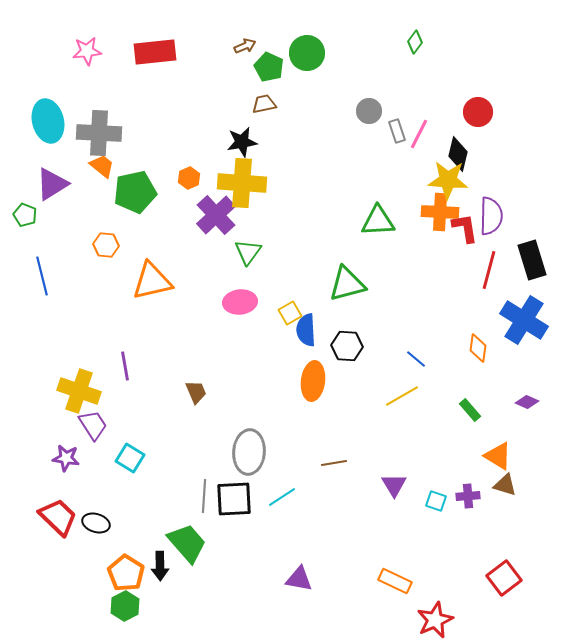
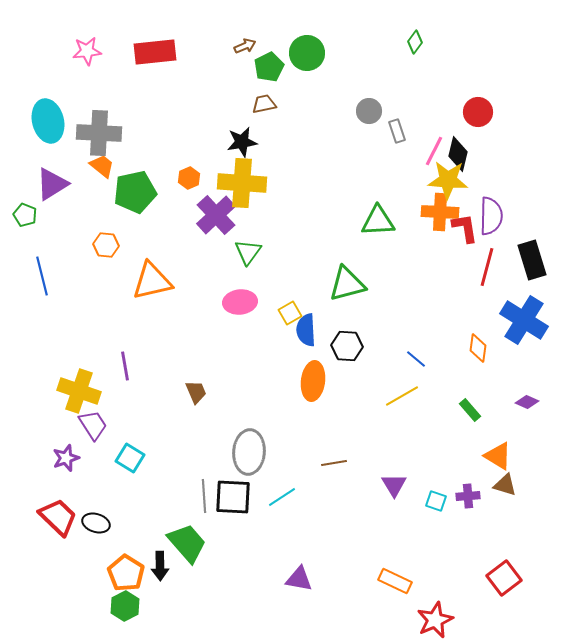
green pentagon at (269, 67): rotated 20 degrees clockwise
pink line at (419, 134): moved 15 px right, 17 px down
red line at (489, 270): moved 2 px left, 3 px up
purple star at (66, 458): rotated 28 degrees counterclockwise
gray line at (204, 496): rotated 8 degrees counterclockwise
black square at (234, 499): moved 1 px left, 2 px up; rotated 6 degrees clockwise
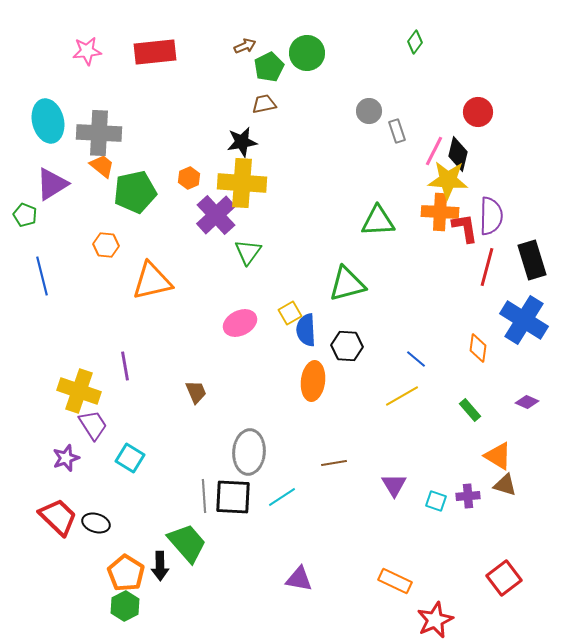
pink ellipse at (240, 302): moved 21 px down; rotated 20 degrees counterclockwise
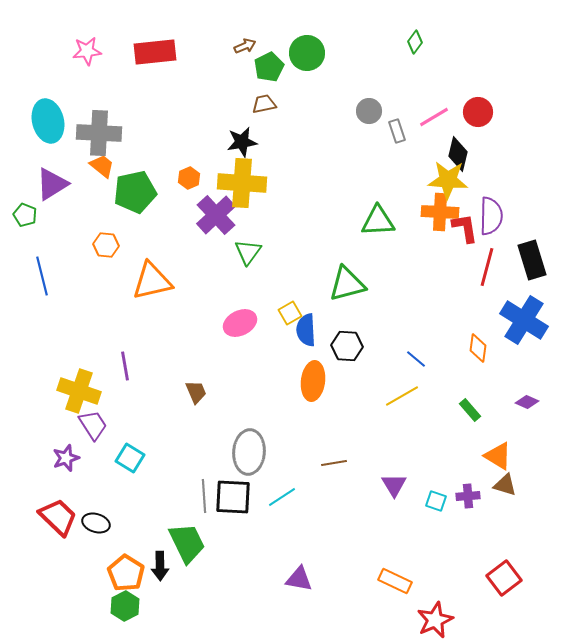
pink line at (434, 151): moved 34 px up; rotated 32 degrees clockwise
green trapezoid at (187, 543): rotated 15 degrees clockwise
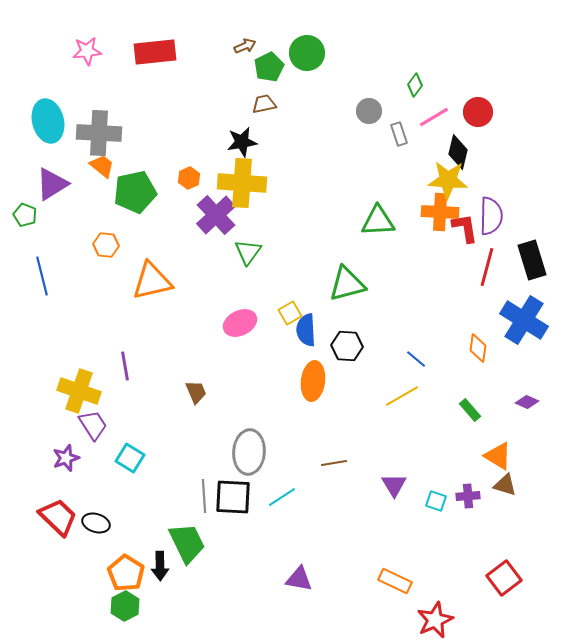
green diamond at (415, 42): moved 43 px down
gray rectangle at (397, 131): moved 2 px right, 3 px down
black diamond at (458, 154): moved 2 px up
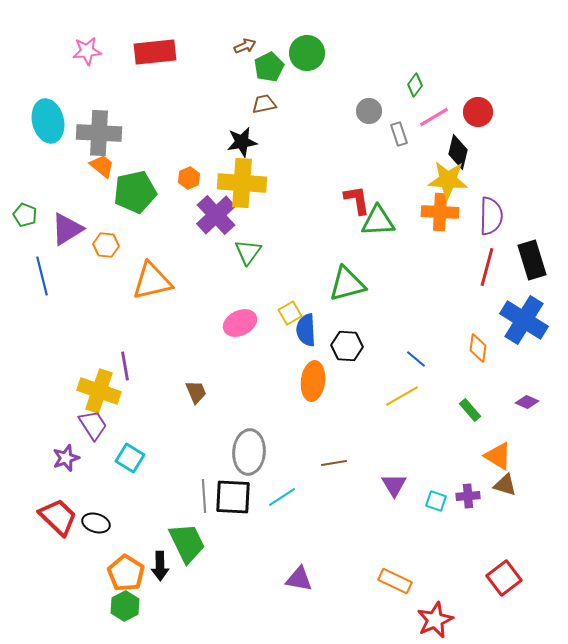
purple triangle at (52, 184): moved 15 px right, 45 px down
red L-shape at (465, 228): moved 108 px left, 28 px up
yellow cross at (79, 391): moved 20 px right
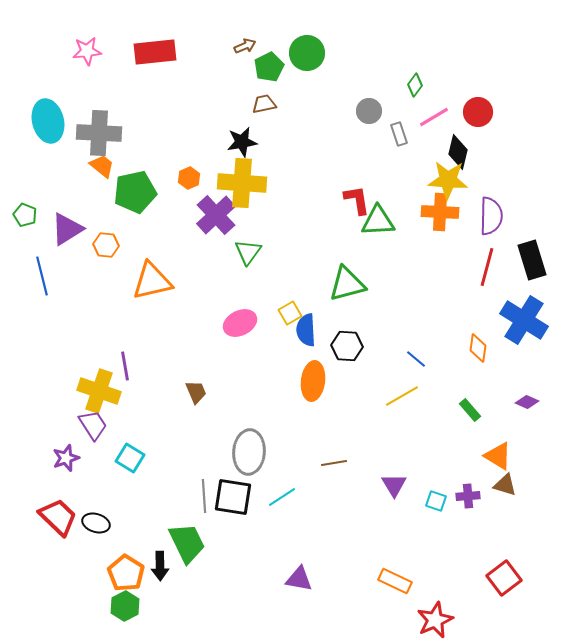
black square at (233, 497): rotated 6 degrees clockwise
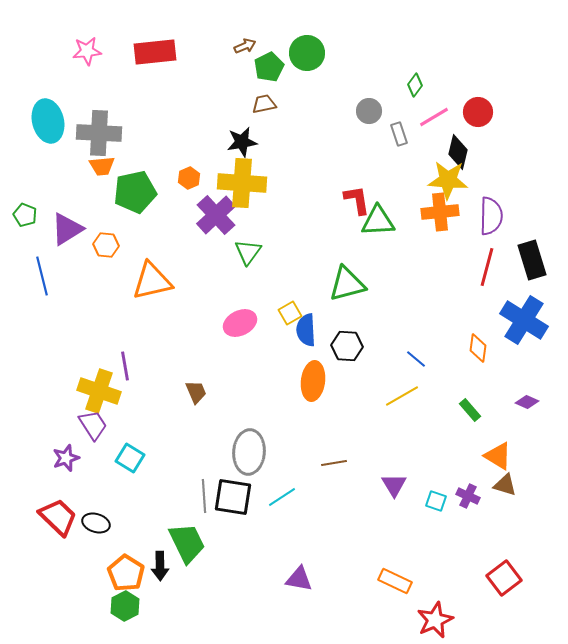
orange trapezoid at (102, 166): rotated 136 degrees clockwise
orange cross at (440, 212): rotated 9 degrees counterclockwise
purple cross at (468, 496): rotated 30 degrees clockwise
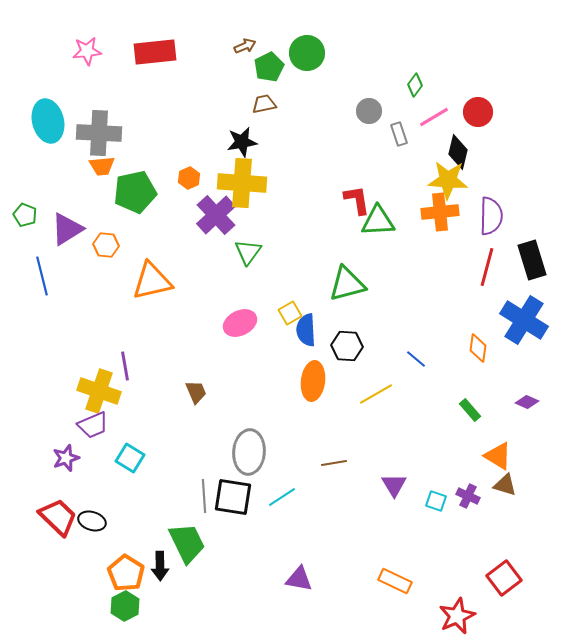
yellow line at (402, 396): moved 26 px left, 2 px up
purple trapezoid at (93, 425): rotated 100 degrees clockwise
black ellipse at (96, 523): moved 4 px left, 2 px up
red star at (435, 620): moved 22 px right, 4 px up
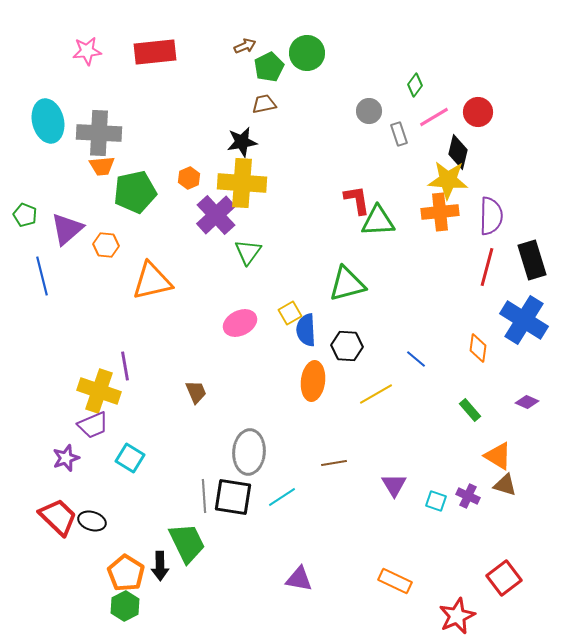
purple triangle at (67, 229): rotated 9 degrees counterclockwise
